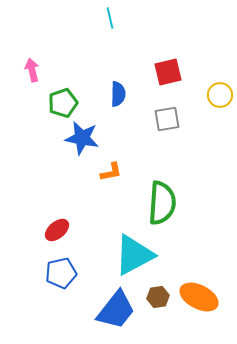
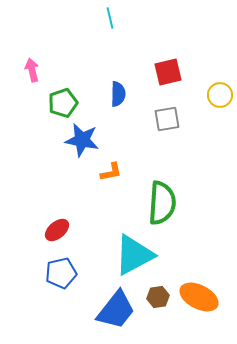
blue star: moved 2 px down
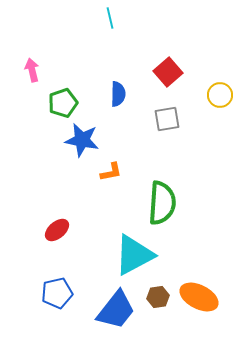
red square: rotated 28 degrees counterclockwise
blue pentagon: moved 4 px left, 20 px down
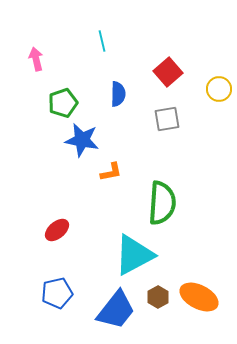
cyan line: moved 8 px left, 23 px down
pink arrow: moved 4 px right, 11 px up
yellow circle: moved 1 px left, 6 px up
brown hexagon: rotated 20 degrees counterclockwise
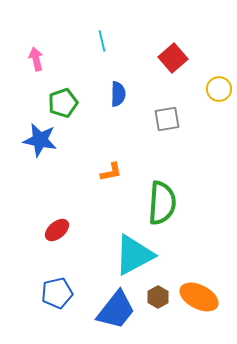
red square: moved 5 px right, 14 px up
blue star: moved 42 px left
